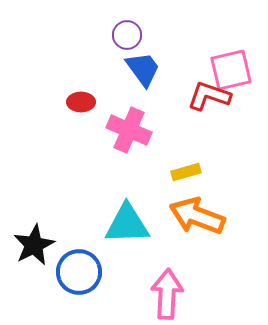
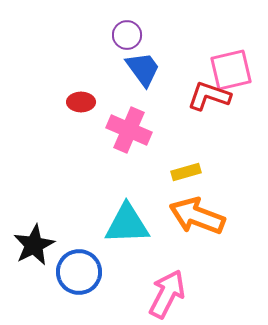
pink arrow: rotated 24 degrees clockwise
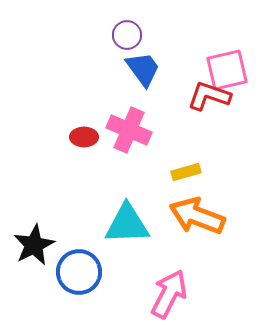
pink square: moved 4 px left
red ellipse: moved 3 px right, 35 px down
pink arrow: moved 2 px right
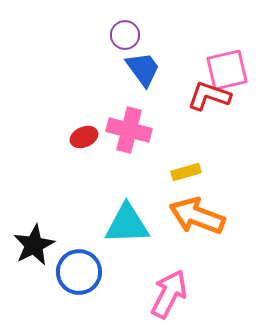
purple circle: moved 2 px left
pink cross: rotated 9 degrees counterclockwise
red ellipse: rotated 24 degrees counterclockwise
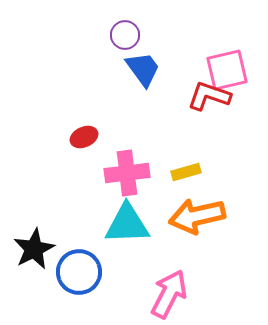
pink cross: moved 2 px left, 43 px down; rotated 21 degrees counterclockwise
orange arrow: rotated 34 degrees counterclockwise
black star: moved 4 px down
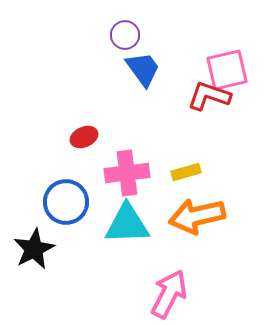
blue circle: moved 13 px left, 70 px up
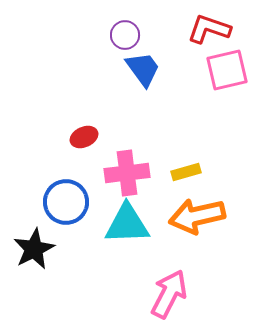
red L-shape: moved 67 px up
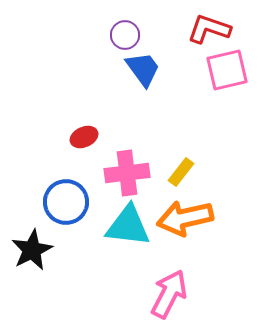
yellow rectangle: moved 5 px left; rotated 36 degrees counterclockwise
orange arrow: moved 12 px left, 2 px down
cyan triangle: moved 1 px right, 2 px down; rotated 9 degrees clockwise
black star: moved 2 px left, 1 px down
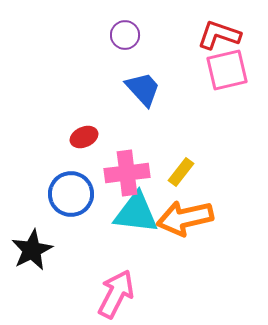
red L-shape: moved 10 px right, 6 px down
blue trapezoid: moved 20 px down; rotated 6 degrees counterclockwise
blue circle: moved 5 px right, 8 px up
cyan triangle: moved 8 px right, 13 px up
pink arrow: moved 53 px left
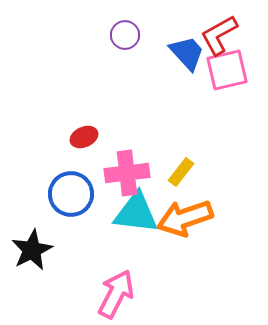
red L-shape: rotated 48 degrees counterclockwise
blue trapezoid: moved 44 px right, 36 px up
orange arrow: rotated 6 degrees counterclockwise
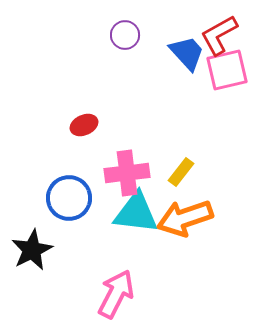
red ellipse: moved 12 px up
blue circle: moved 2 px left, 4 px down
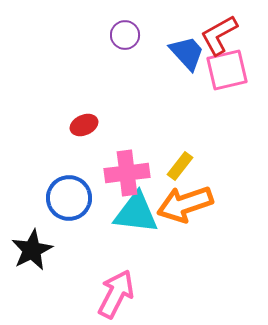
yellow rectangle: moved 1 px left, 6 px up
orange arrow: moved 14 px up
